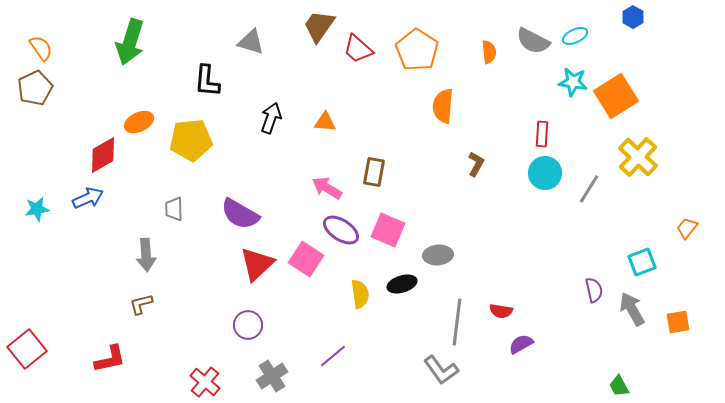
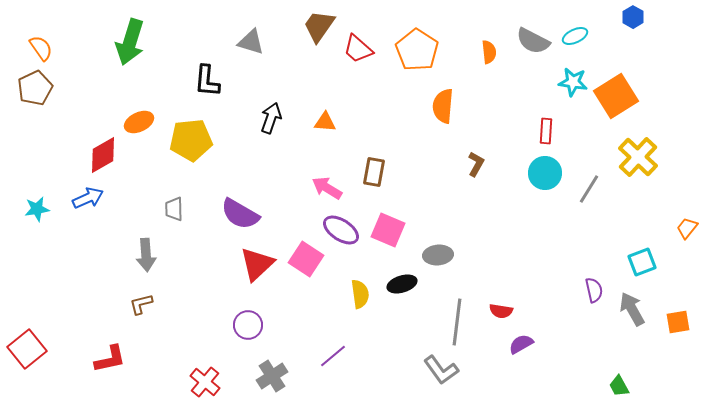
red rectangle at (542, 134): moved 4 px right, 3 px up
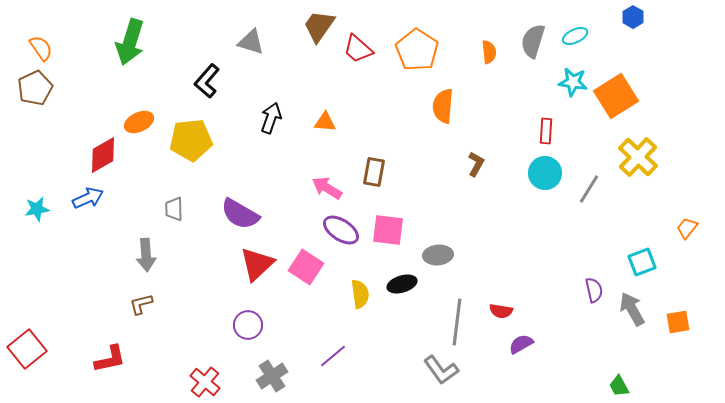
gray semicircle at (533, 41): rotated 80 degrees clockwise
black L-shape at (207, 81): rotated 36 degrees clockwise
pink square at (388, 230): rotated 16 degrees counterclockwise
pink square at (306, 259): moved 8 px down
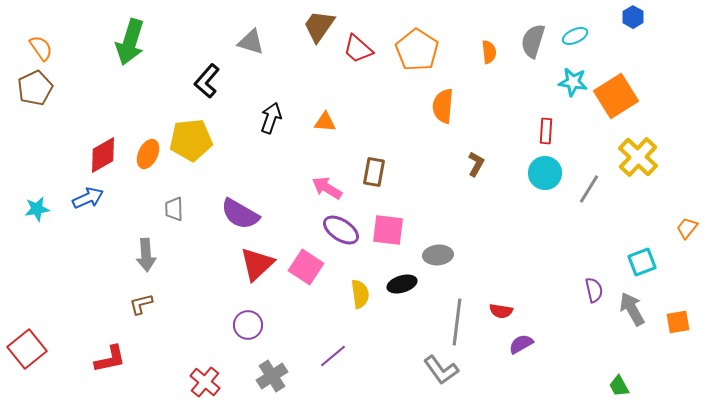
orange ellipse at (139, 122): moved 9 px right, 32 px down; rotated 40 degrees counterclockwise
